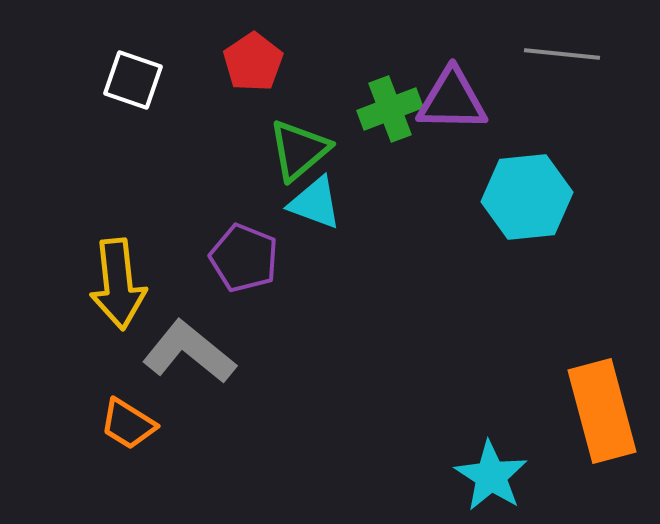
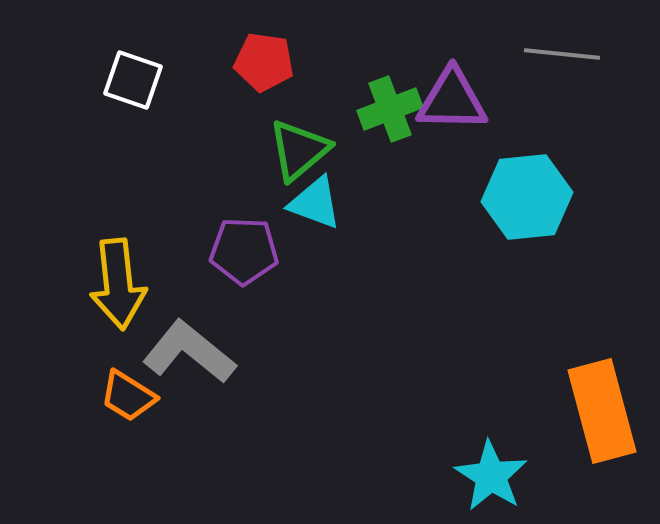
red pentagon: moved 11 px right; rotated 30 degrees counterclockwise
purple pentagon: moved 7 px up; rotated 20 degrees counterclockwise
orange trapezoid: moved 28 px up
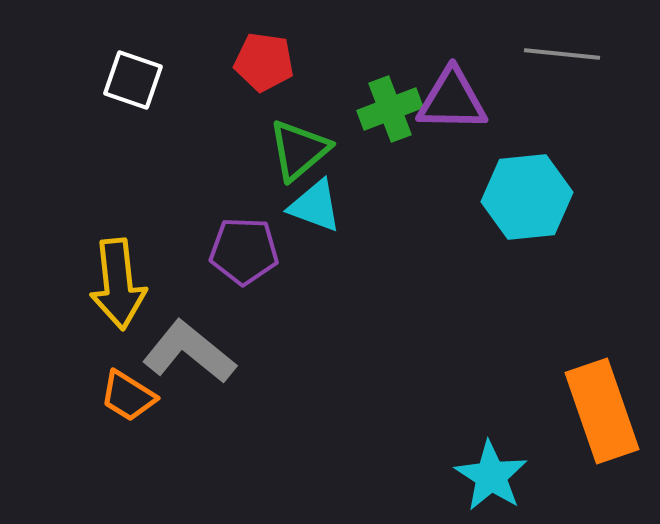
cyan triangle: moved 3 px down
orange rectangle: rotated 4 degrees counterclockwise
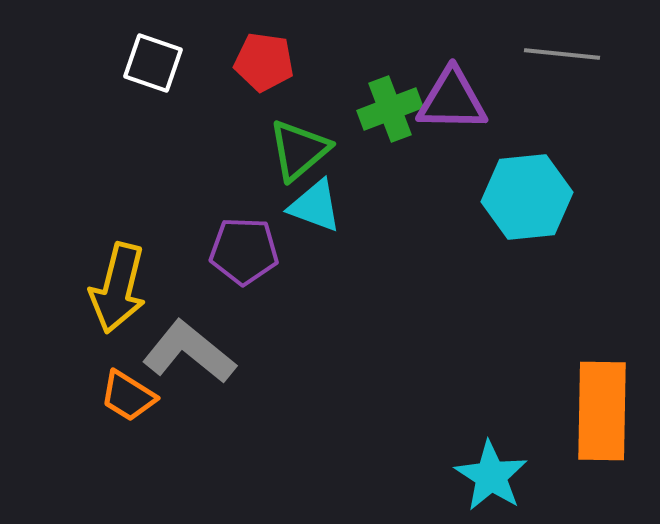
white square: moved 20 px right, 17 px up
yellow arrow: moved 4 px down; rotated 20 degrees clockwise
orange rectangle: rotated 20 degrees clockwise
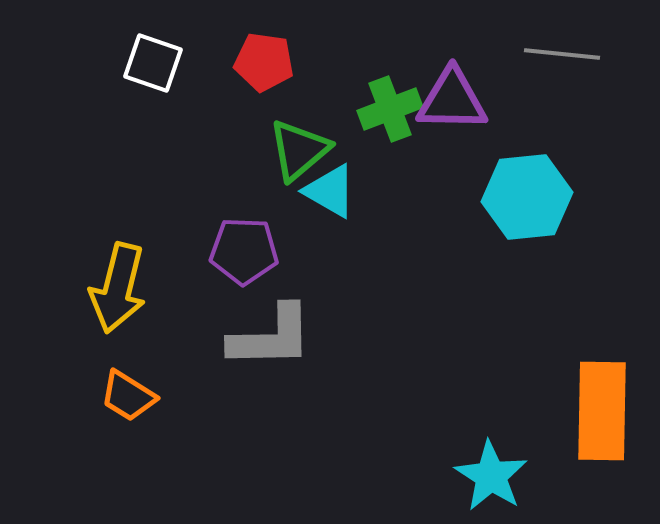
cyan triangle: moved 15 px right, 15 px up; rotated 10 degrees clockwise
gray L-shape: moved 82 px right, 15 px up; rotated 140 degrees clockwise
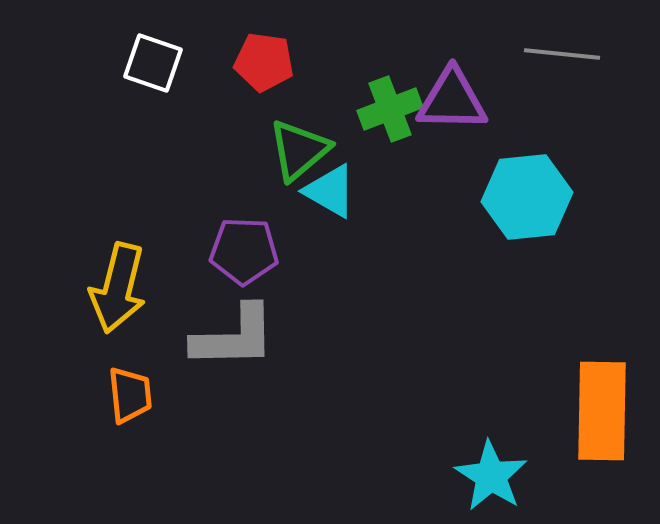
gray L-shape: moved 37 px left
orange trapezoid: moved 2 px right, 1 px up; rotated 128 degrees counterclockwise
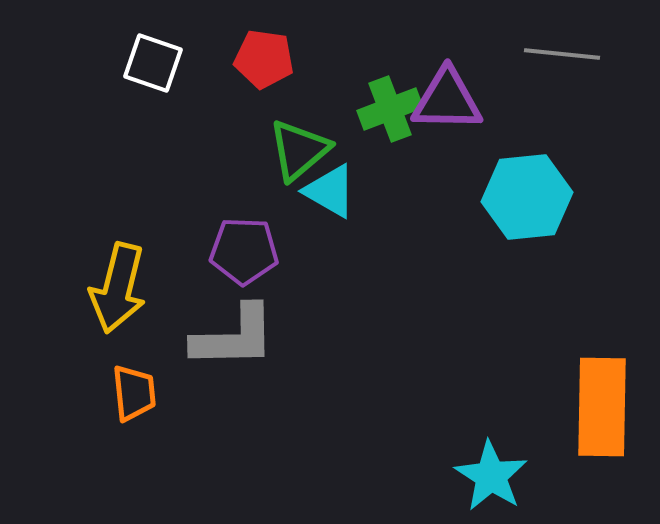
red pentagon: moved 3 px up
purple triangle: moved 5 px left
orange trapezoid: moved 4 px right, 2 px up
orange rectangle: moved 4 px up
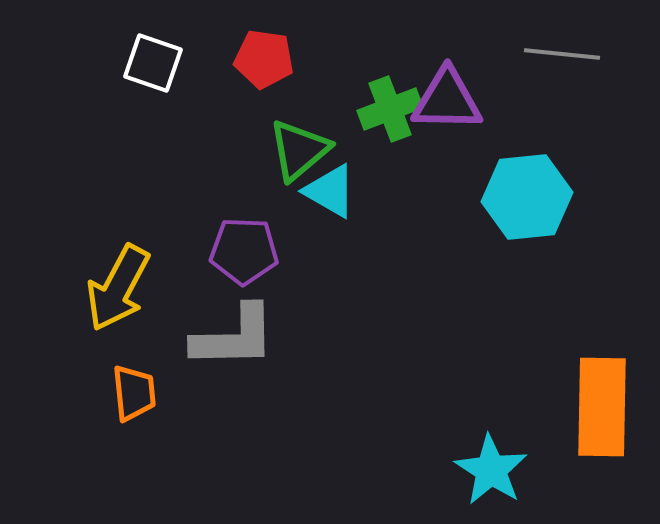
yellow arrow: rotated 14 degrees clockwise
cyan star: moved 6 px up
